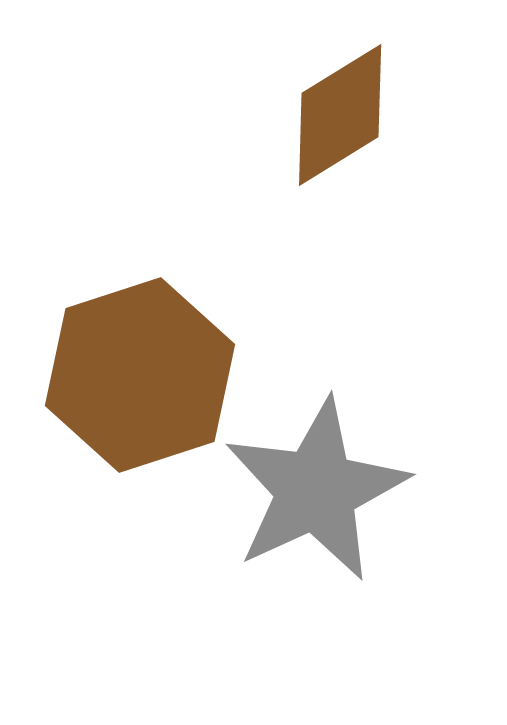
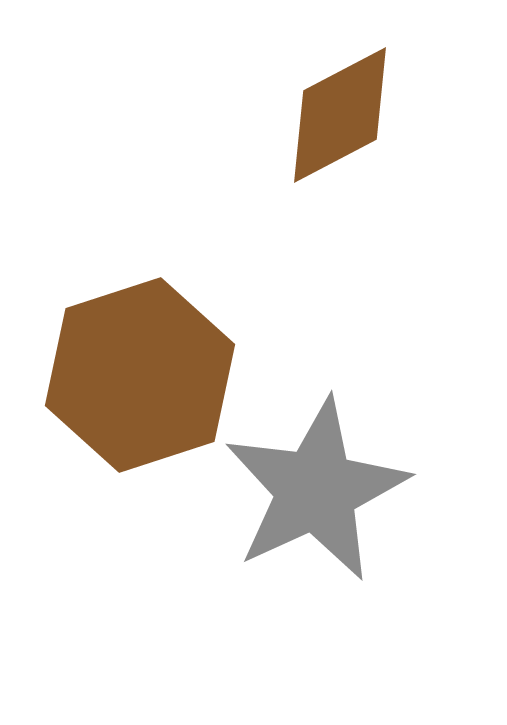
brown diamond: rotated 4 degrees clockwise
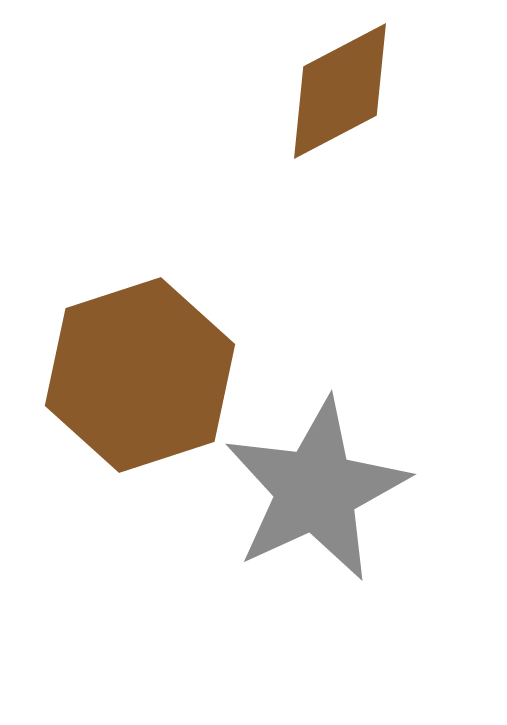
brown diamond: moved 24 px up
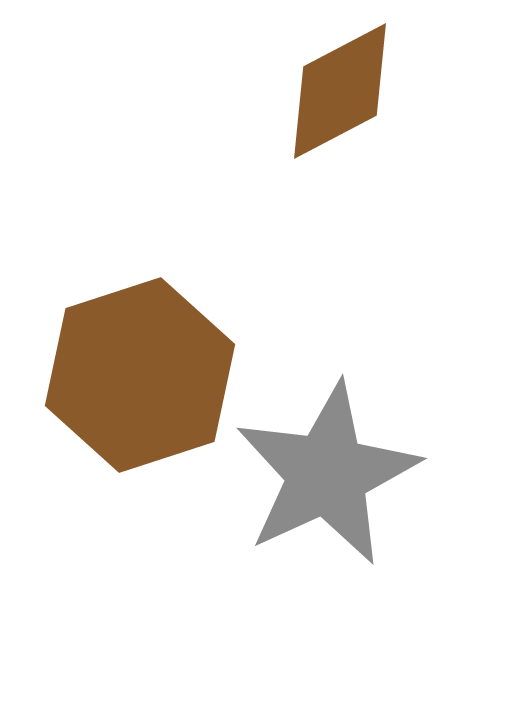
gray star: moved 11 px right, 16 px up
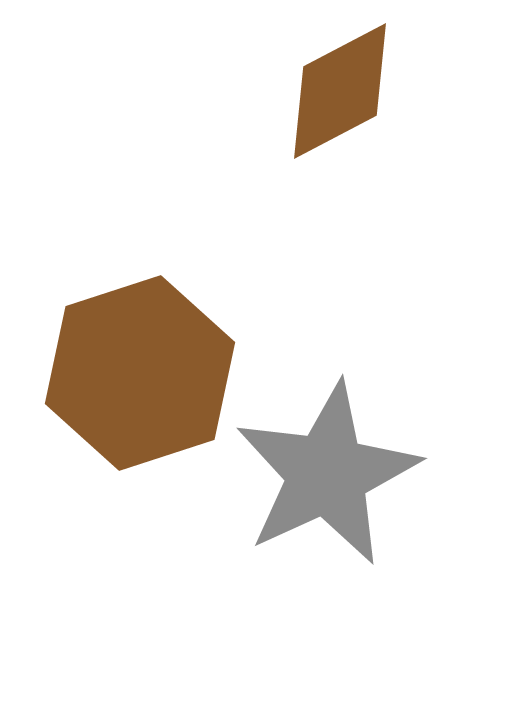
brown hexagon: moved 2 px up
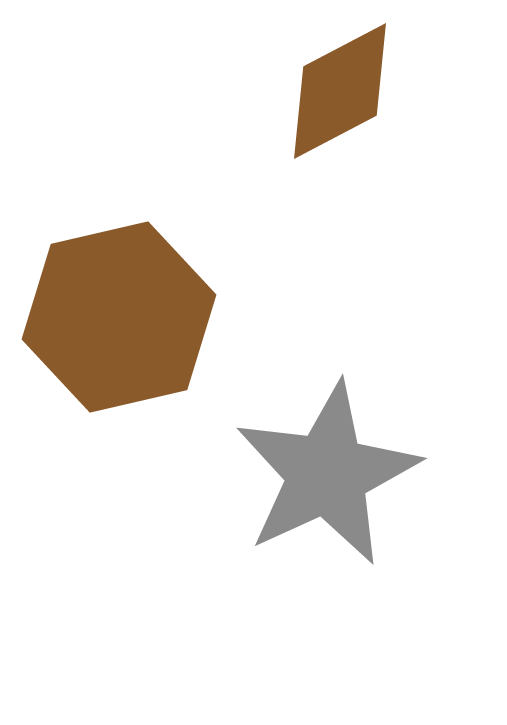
brown hexagon: moved 21 px left, 56 px up; rotated 5 degrees clockwise
